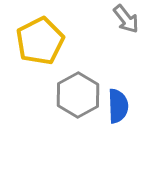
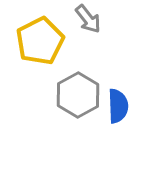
gray arrow: moved 38 px left
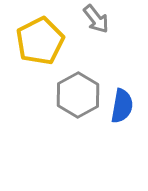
gray arrow: moved 8 px right
blue semicircle: moved 4 px right; rotated 12 degrees clockwise
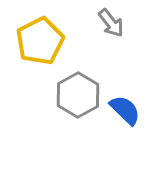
gray arrow: moved 15 px right, 4 px down
blue semicircle: moved 3 px right, 4 px down; rotated 56 degrees counterclockwise
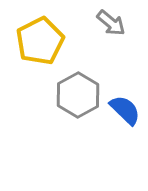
gray arrow: rotated 12 degrees counterclockwise
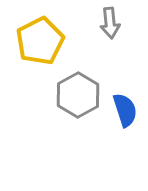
gray arrow: moved 1 px left; rotated 44 degrees clockwise
blue semicircle: rotated 28 degrees clockwise
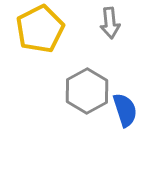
yellow pentagon: moved 12 px up
gray hexagon: moved 9 px right, 4 px up
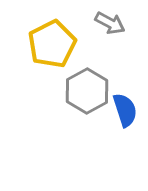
gray arrow: rotated 56 degrees counterclockwise
yellow pentagon: moved 12 px right, 15 px down
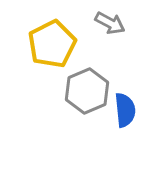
gray hexagon: rotated 6 degrees clockwise
blue semicircle: rotated 12 degrees clockwise
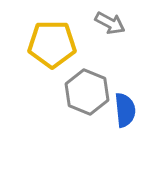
yellow pentagon: rotated 27 degrees clockwise
gray hexagon: moved 1 px down; rotated 15 degrees counterclockwise
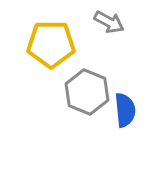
gray arrow: moved 1 px left, 1 px up
yellow pentagon: moved 1 px left
